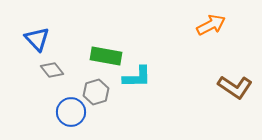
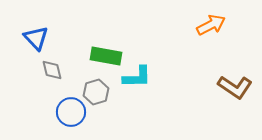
blue triangle: moved 1 px left, 1 px up
gray diamond: rotated 25 degrees clockwise
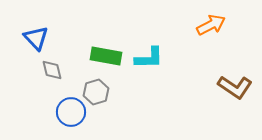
cyan L-shape: moved 12 px right, 19 px up
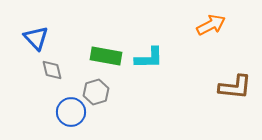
brown L-shape: rotated 28 degrees counterclockwise
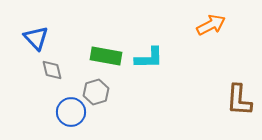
brown L-shape: moved 4 px right, 13 px down; rotated 88 degrees clockwise
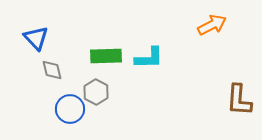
orange arrow: moved 1 px right
green rectangle: rotated 12 degrees counterclockwise
gray hexagon: rotated 15 degrees counterclockwise
blue circle: moved 1 px left, 3 px up
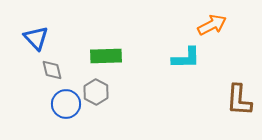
cyan L-shape: moved 37 px right
blue circle: moved 4 px left, 5 px up
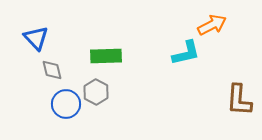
cyan L-shape: moved 5 px up; rotated 12 degrees counterclockwise
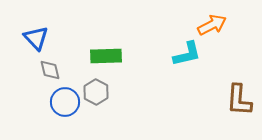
cyan L-shape: moved 1 px right, 1 px down
gray diamond: moved 2 px left
blue circle: moved 1 px left, 2 px up
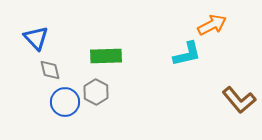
brown L-shape: rotated 44 degrees counterclockwise
